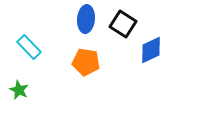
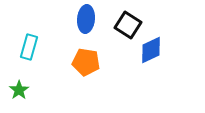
black square: moved 5 px right, 1 px down
cyan rectangle: rotated 60 degrees clockwise
green star: rotated 12 degrees clockwise
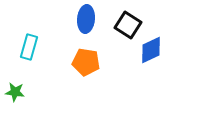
green star: moved 4 px left, 2 px down; rotated 30 degrees counterclockwise
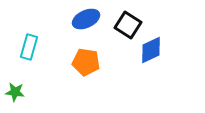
blue ellipse: rotated 60 degrees clockwise
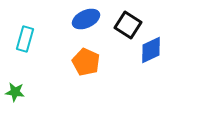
cyan rectangle: moved 4 px left, 8 px up
orange pentagon: rotated 16 degrees clockwise
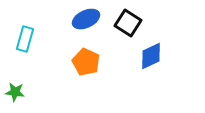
black square: moved 2 px up
blue diamond: moved 6 px down
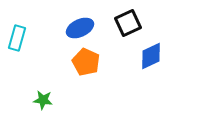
blue ellipse: moved 6 px left, 9 px down
black square: rotated 32 degrees clockwise
cyan rectangle: moved 8 px left, 1 px up
green star: moved 28 px right, 8 px down
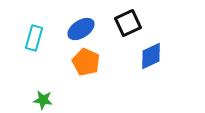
blue ellipse: moved 1 px right, 1 px down; rotated 8 degrees counterclockwise
cyan rectangle: moved 17 px right
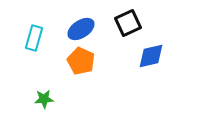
blue diamond: rotated 12 degrees clockwise
orange pentagon: moved 5 px left, 1 px up
green star: moved 1 px right, 1 px up; rotated 12 degrees counterclockwise
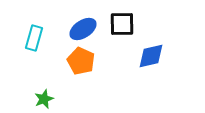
black square: moved 6 px left, 1 px down; rotated 24 degrees clockwise
blue ellipse: moved 2 px right
green star: rotated 18 degrees counterclockwise
